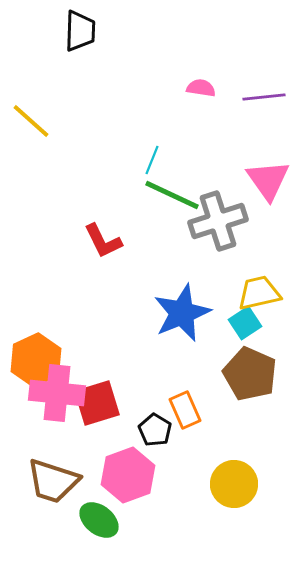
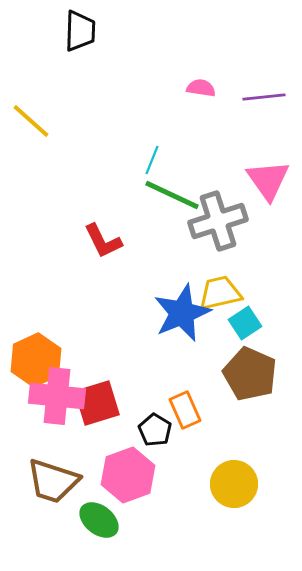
yellow trapezoid: moved 39 px left
pink cross: moved 3 px down
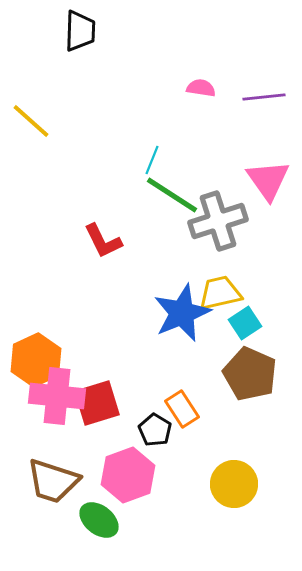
green line: rotated 8 degrees clockwise
orange rectangle: moved 3 px left, 1 px up; rotated 9 degrees counterclockwise
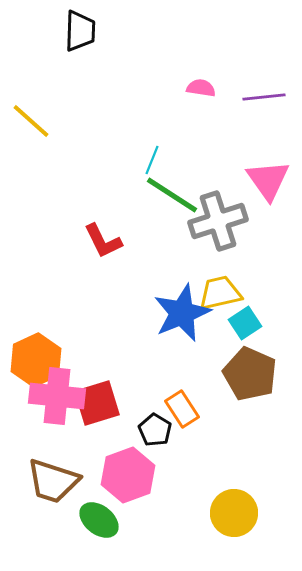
yellow circle: moved 29 px down
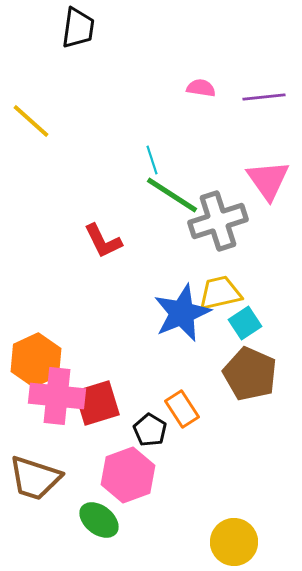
black trapezoid: moved 2 px left, 3 px up; rotated 6 degrees clockwise
cyan line: rotated 40 degrees counterclockwise
black pentagon: moved 5 px left
brown trapezoid: moved 18 px left, 3 px up
yellow circle: moved 29 px down
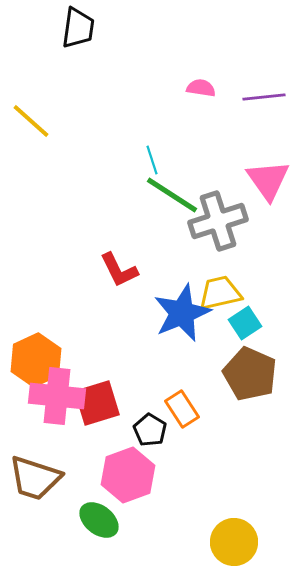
red L-shape: moved 16 px right, 29 px down
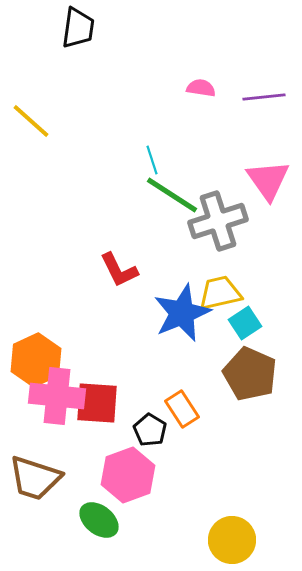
red square: rotated 21 degrees clockwise
yellow circle: moved 2 px left, 2 px up
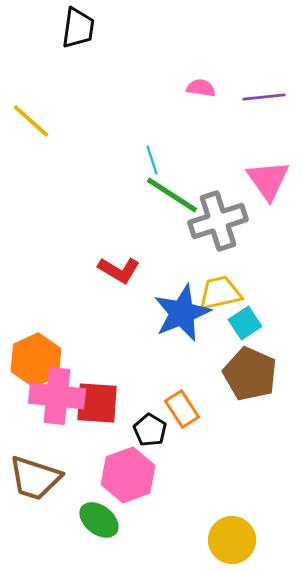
red L-shape: rotated 33 degrees counterclockwise
